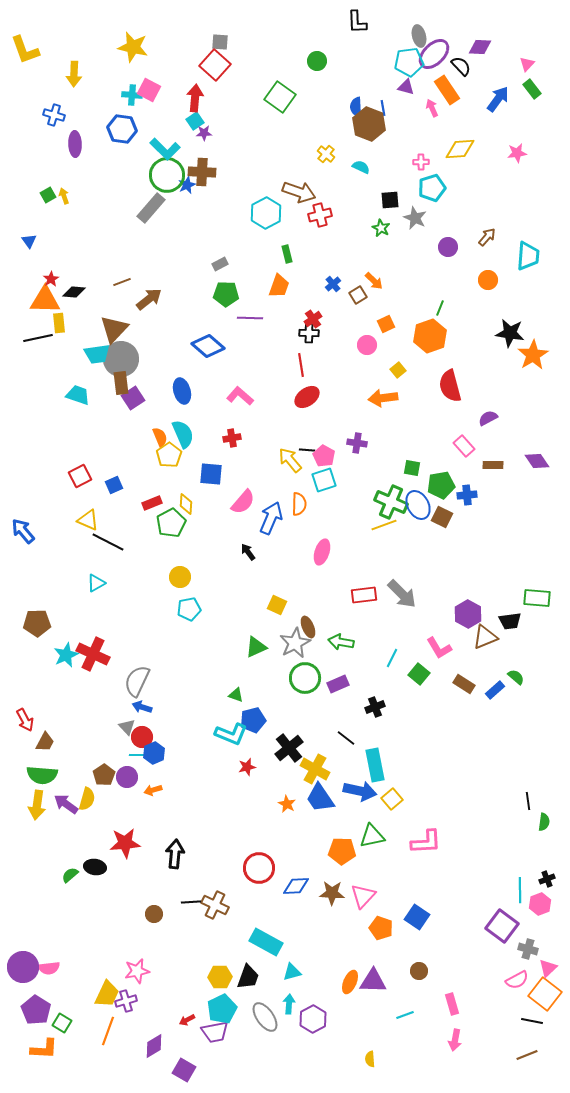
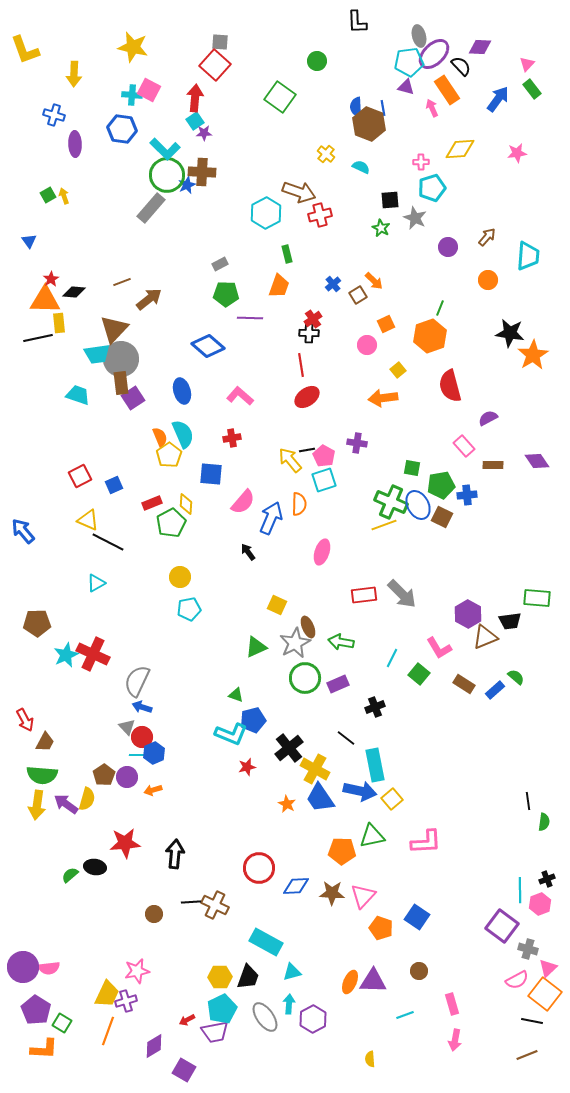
black line at (307, 450): rotated 14 degrees counterclockwise
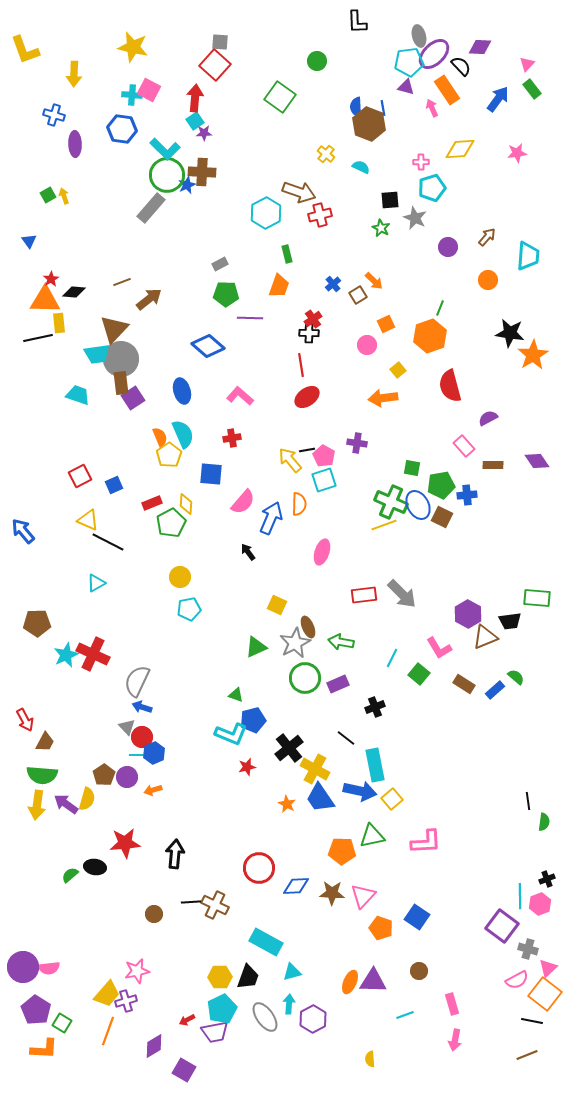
cyan line at (520, 890): moved 6 px down
yellow trapezoid at (107, 994): rotated 16 degrees clockwise
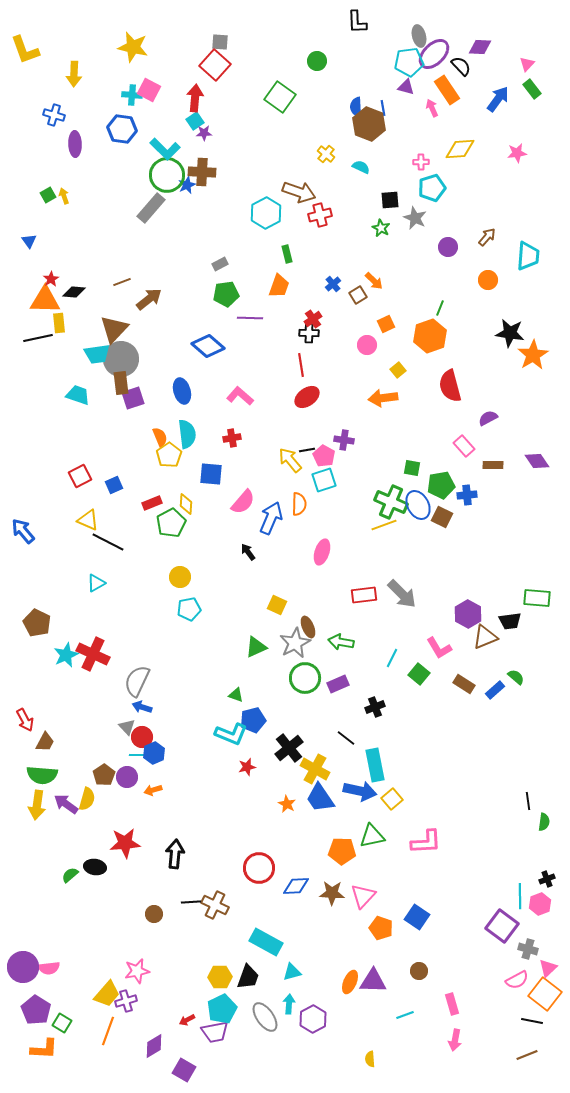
green pentagon at (226, 294): rotated 10 degrees counterclockwise
purple square at (133, 398): rotated 15 degrees clockwise
cyan semicircle at (183, 434): moved 4 px right; rotated 16 degrees clockwise
purple cross at (357, 443): moved 13 px left, 3 px up
brown pentagon at (37, 623): rotated 28 degrees clockwise
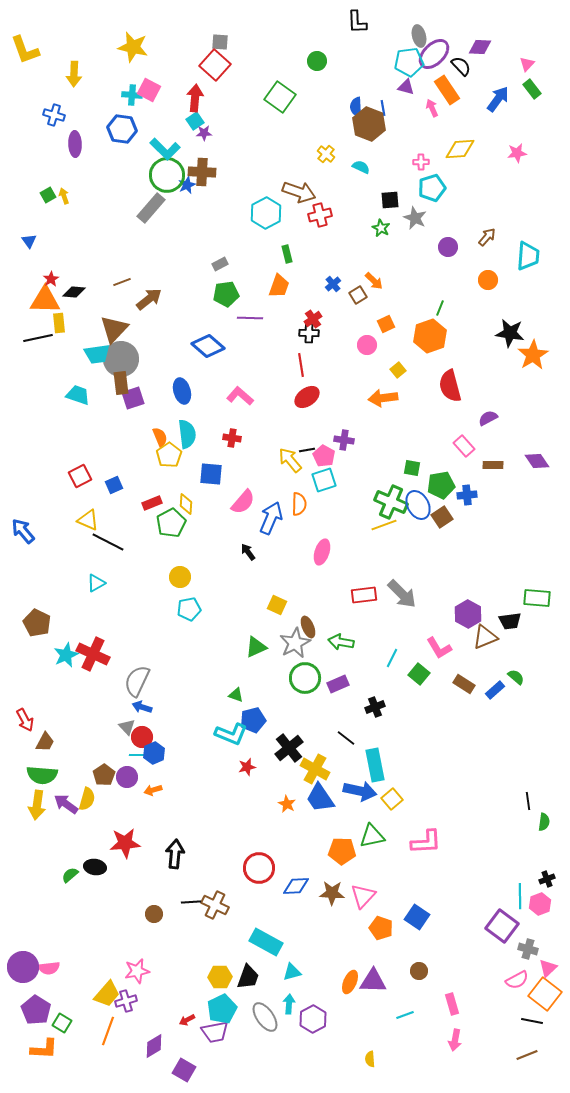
red cross at (232, 438): rotated 18 degrees clockwise
brown square at (442, 517): rotated 30 degrees clockwise
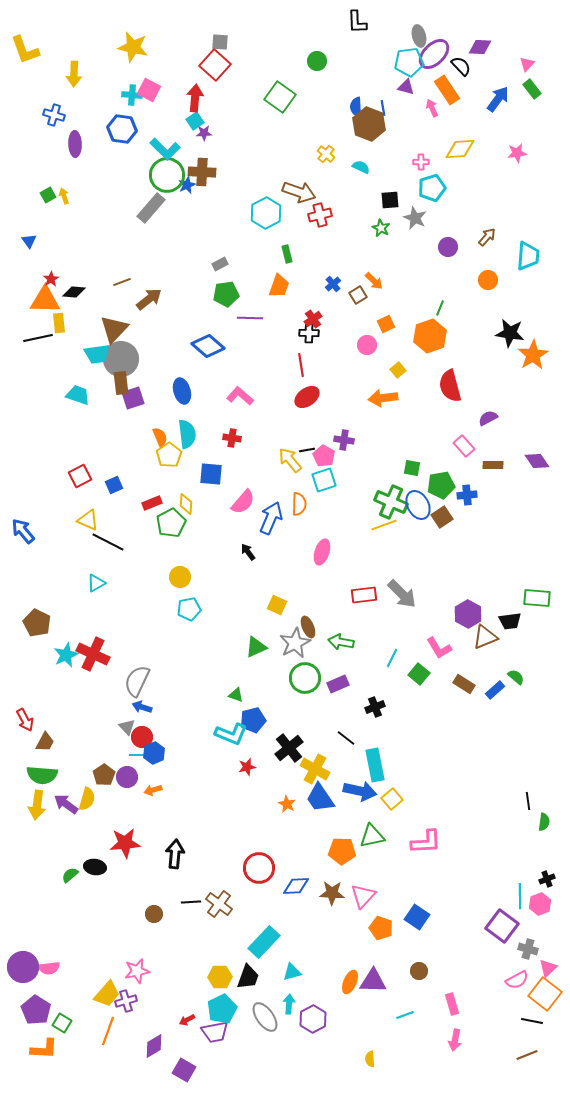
brown cross at (215, 905): moved 4 px right, 1 px up; rotated 12 degrees clockwise
cyan rectangle at (266, 942): moved 2 px left; rotated 76 degrees counterclockwise
